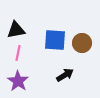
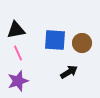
pink line: rotated 35 degrees counterclockwise
black arrow: moved 4 px right, 3 px up
purple star: rotated 20 degrees clockwise
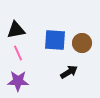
purple star: rotated 20 degrees clockwise
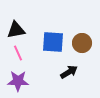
blue square: moved 2 px left, 2 px down
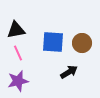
purple star: rotated 15 degrees counterclockwise
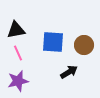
brown circle: moved 2 px right, 2 px down
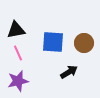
brown circle: moved 2 px up
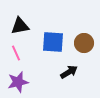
black triangle: moved 4 px right, 4 px up
pink line: moved 2 px left
purple star: moved 1 px down
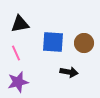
black triangle: moved 2 px up
black arrow: rotated 42 degrees clockwise
